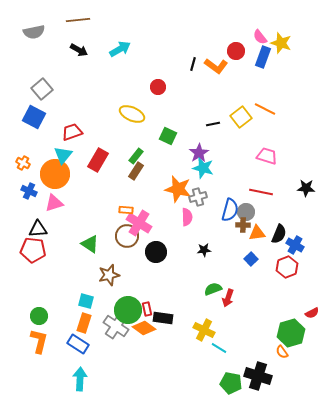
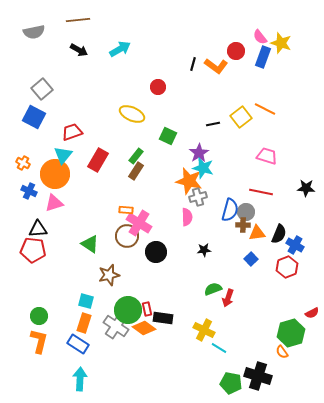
orange star at (178, 189): moved 11 px right, 8 px up
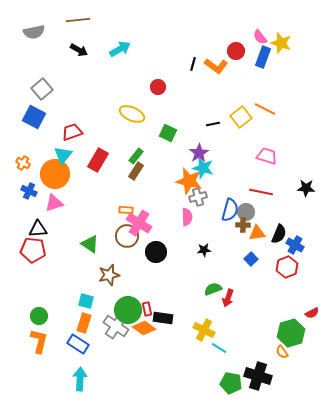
green square at (168, 136): moved 3 px up
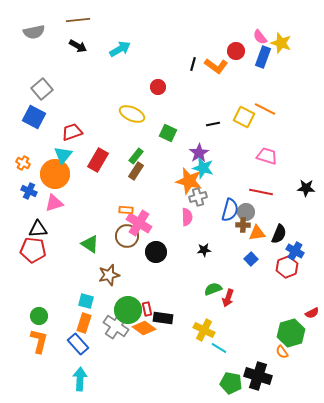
black arrow at (79, 50): moved 1 px left, 4 px up
yellow square at (241, 117): moved 3 px right; rotated 25 degrees counterclockwise
blue cross at (295, 245): moved 6 px down
blue rectangle at (78, 344): rotated 15 degrees clockwise
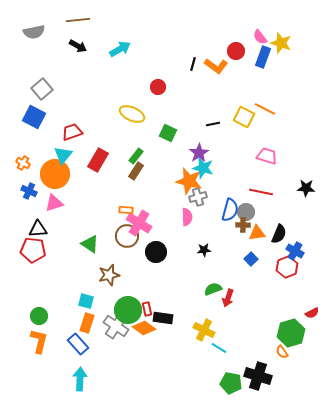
orange rectangle at (84, 323): moved 3 px right
